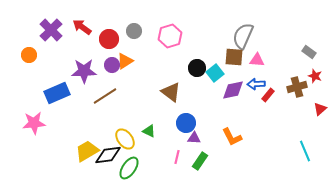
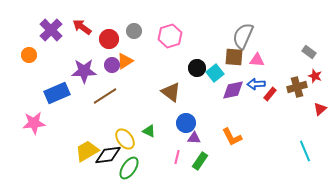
red rectangle: moved 2 px right, 1 px up
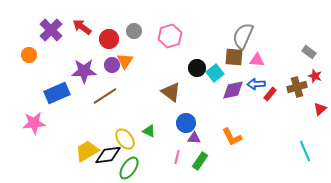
orange triangle: rotated 24 degrees counterclockwise
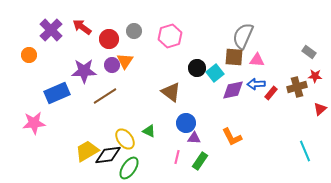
red star: rotated 16 degrees counterclockwise
red rectangle: moved 1 px right, 1 px up
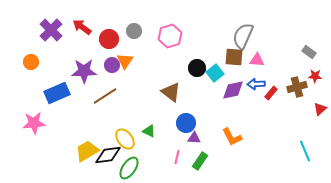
orange circle: moved 2 px right, 7 px down
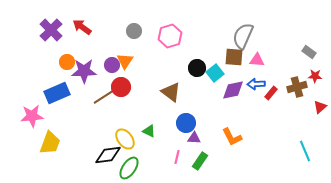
red circle: moved 12 px right, 48 px down
orange circle: moved 36 px right
red triangle: moved 2 px up
pink star: moved 2 px left, 7 px up
yellow trapezoid: moved 37 px left, 8 px up; rotated 140 degrees clockwise
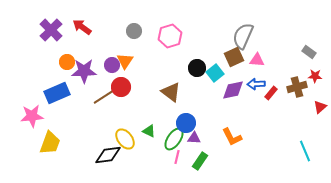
brown square: rotated 30 degrees counterclockwise
green ellipse: moved 45 px right, 29 px up
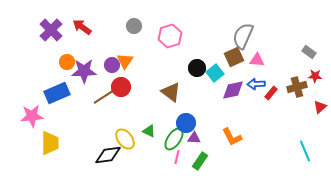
gray circle: moved 5 px up
yellow trapezoid: rotated 20 degrees counterclockwise
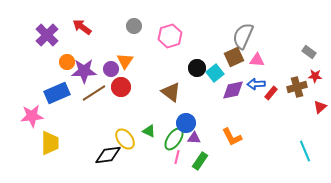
purple cross: moved 4 px left, 5 px down
purple circle: moved 1 px left, 4 px down
brown line: moved 11 px left, 3 px up
